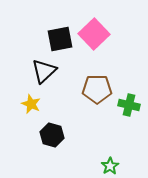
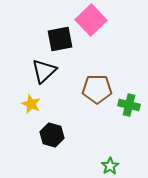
pink square: moved 3 px left, 14 px up
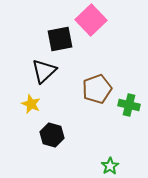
brown pentagon: rotated 20 degrees counterclockwise
